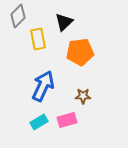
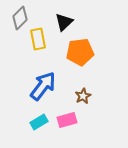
gray diamond: moved 2 px right, 2 px down
blue arrow: rotated 12 degrees clockwise
brown star: rotated 28 degrees counterclockwise
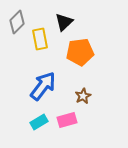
gray diamond: moved 3 px left, 4 px down
yellow rectangle: moved 2 px right
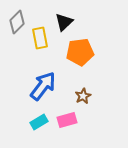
yellow rectangle: moved 1 px up
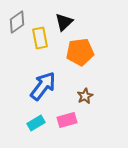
gray diamond: rotated 10 degrees clockwise
brown star: moved 2 px right
cyan rectangle: moved 3 px left, 1 px down
